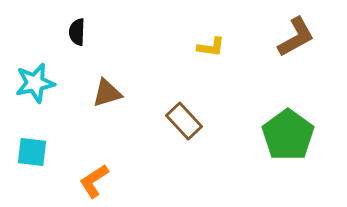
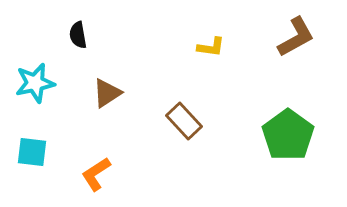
black semicircle: moved 1 px right, 3 px down; rotated 12 degrees counterclockwise
brown triangle: rotated 16 degrees counterclockwise
orange L-shape: moved 2 px right, 7 px up
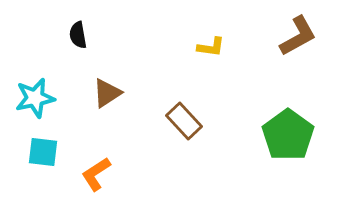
brown L-shape: moved 2 px right, 1 px up
cyan star: moved 15 px down
cyan square: moved 11 px right
